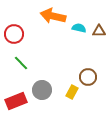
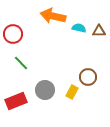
red circle: moved 1 px left
gray circle: moved 3 px right
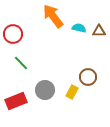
orange arrow: rotated 40 degrees clockwise
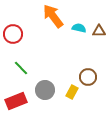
green line: moved 5 px down
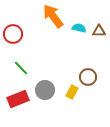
red rectangle: moved 2 px right, 2 px up
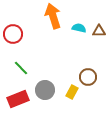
orange arrow: rotated 20 degrees clockwise
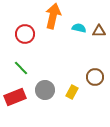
orange arrow: rotated 30 degrees clockwise
red circle: moved 12 px right
brown circle: moved 7 px right
red rectangle: moved 3 px left, 2 px up
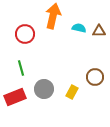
green line: rotated 28 degrees clockwise
gray circle: moved 1 px left, 1 px up
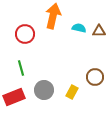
gray circle: moved 1 px down
red rectangle: moved 1 px left
